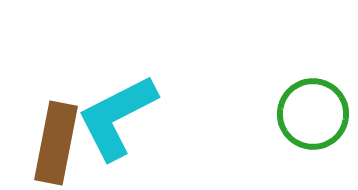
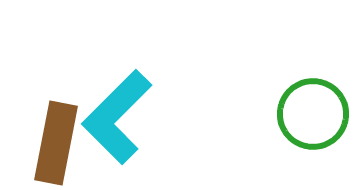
cyan L-shape: rotated 18 degrees counterclockwise
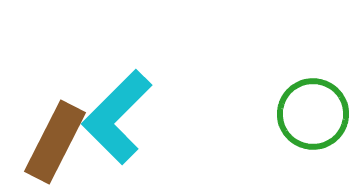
brown rectangle: moved 1 px left, 1 px up; rotated 16 degrees clockwise
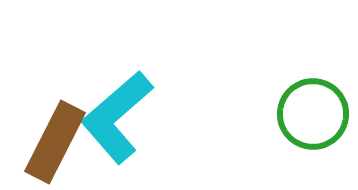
cyan L-shape: rotated 4 degrees clockwise
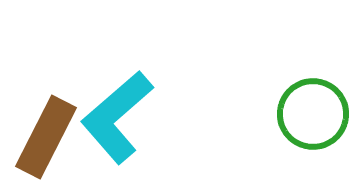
brown rectangle: moved 9 px left, 5 px up
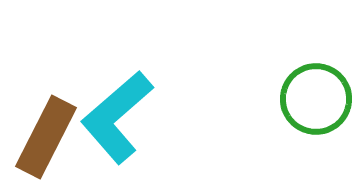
green circle: moved 3 px right, 15 px up
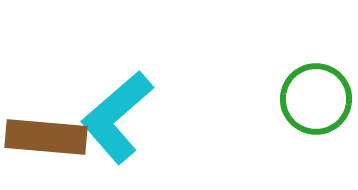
brown rectangle: rotated 68 degrees clockwise
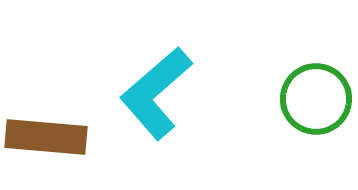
cyan L-shape: moved 39 px right, 24 px up
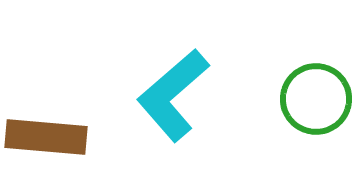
cyan L-shape: moved 17 px right, 2 px down
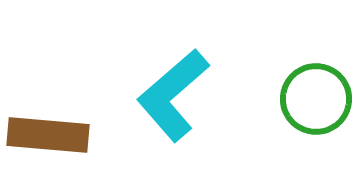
brown rectangle: moved 2 px right, 2 px up
